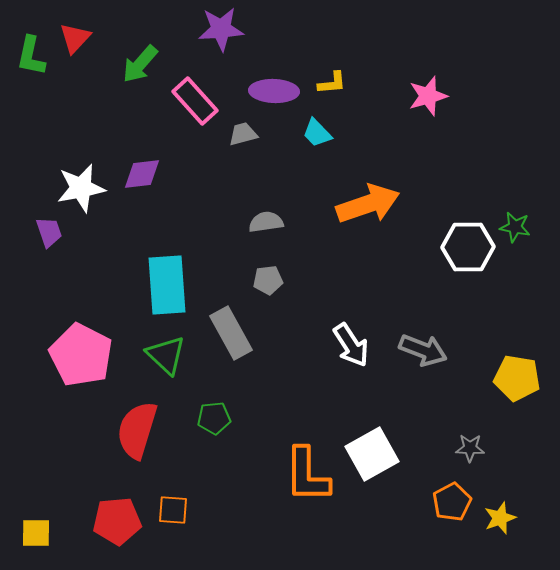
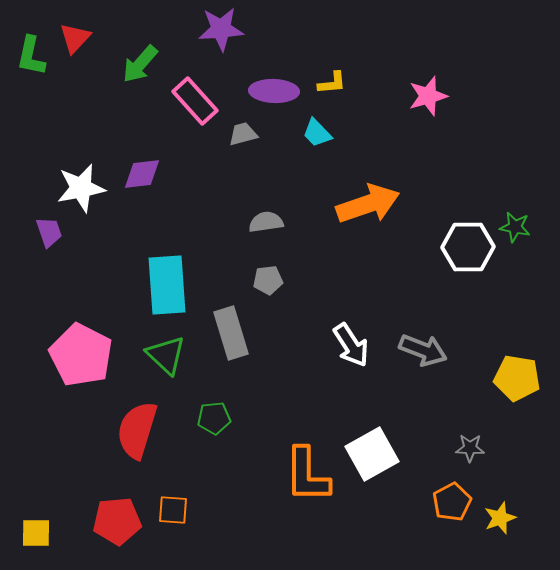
gray rectangle: rotated 12 degrees clockwise
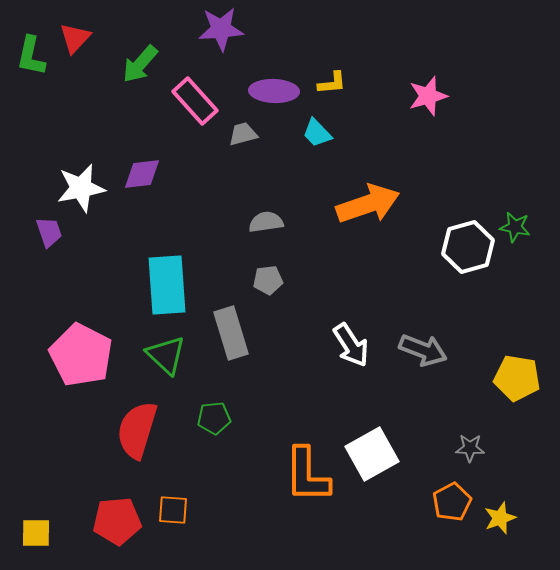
white hexagon: rotated 15 degrees counterclockwise
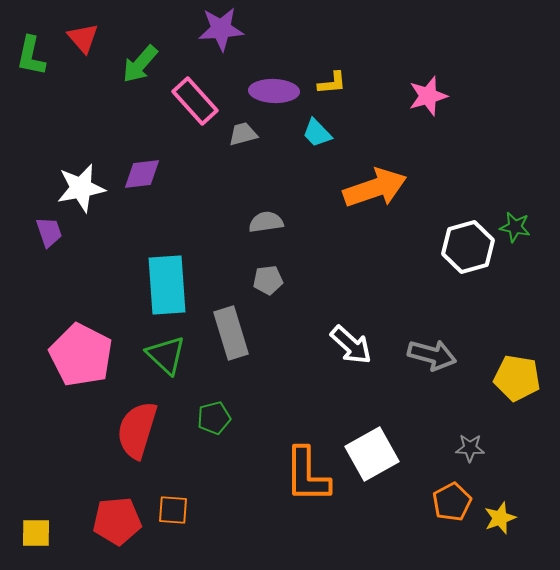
red triangle: moved 8 px right; rotated 24 degrees counterclockwise
orange arrow: moved 7 px right, 16 px up
white arrow: rotated 15 degrees counterclockwise
gray arrow: moved 9 px right, 5 px down; rotated 6 degrees counterclockwise
green pentagon: rotated 8 degrees counterclockwise
